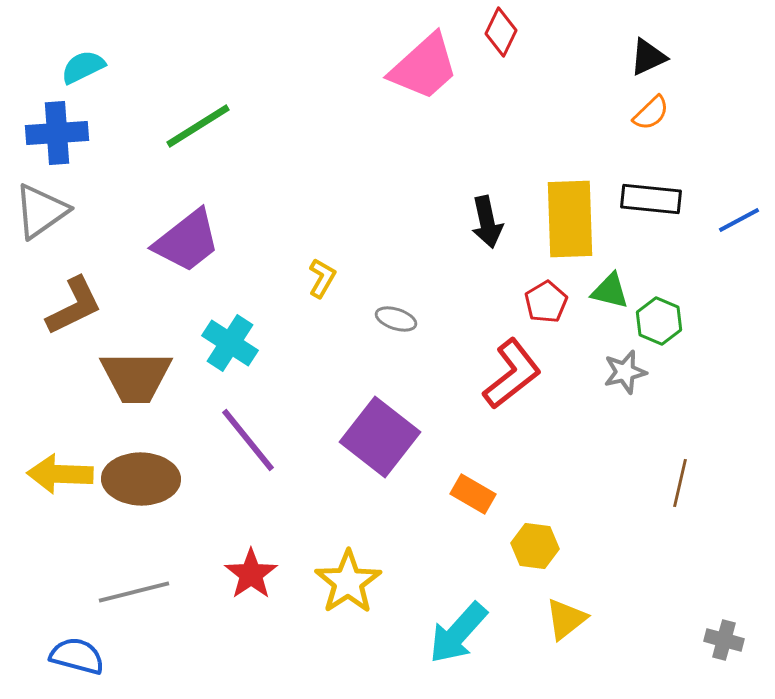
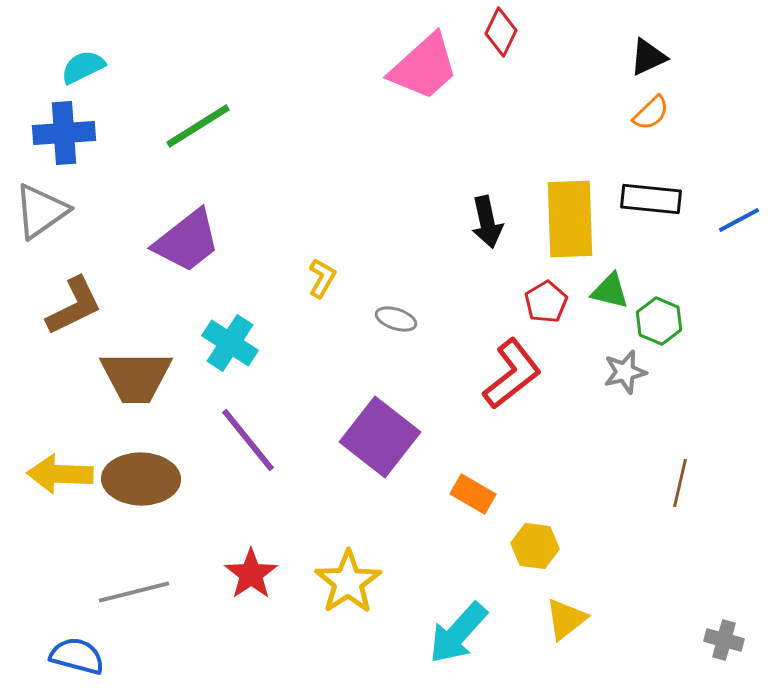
blue cross: moved 7 px right
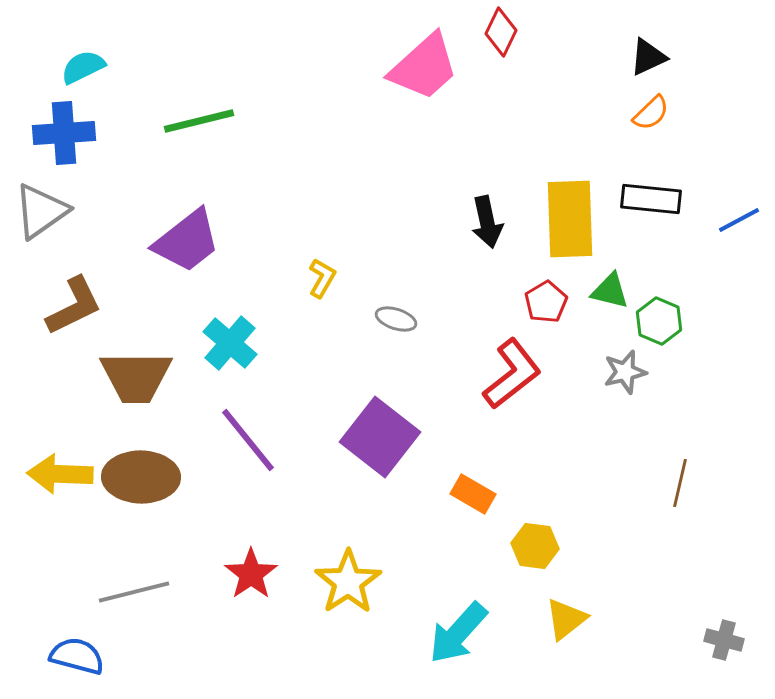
green line: moved 1 px right, 5 px up; rotated 18 degrees clockwise
cyan cross: rotated 8 degrees clockwise
brown ellipse: moved 2 px up
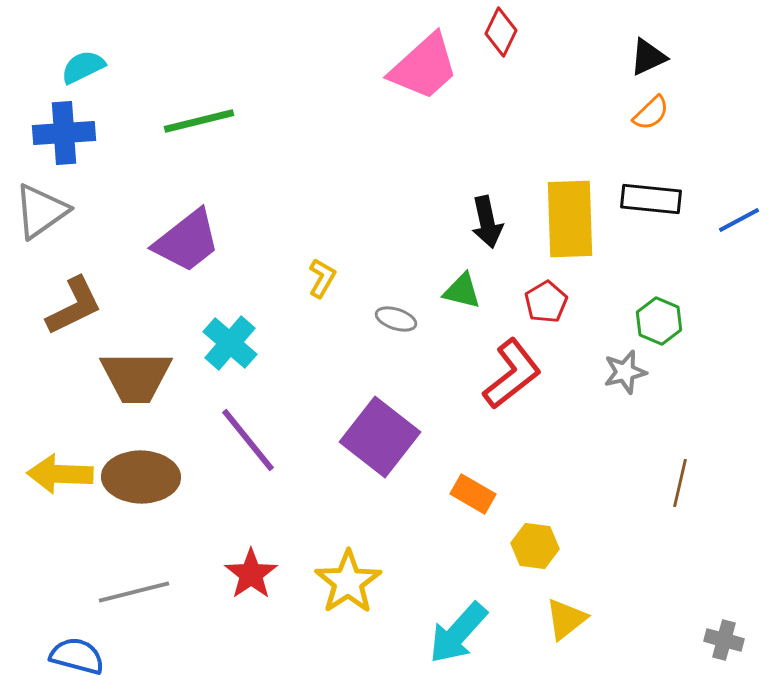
green triangle: moved 148 px left
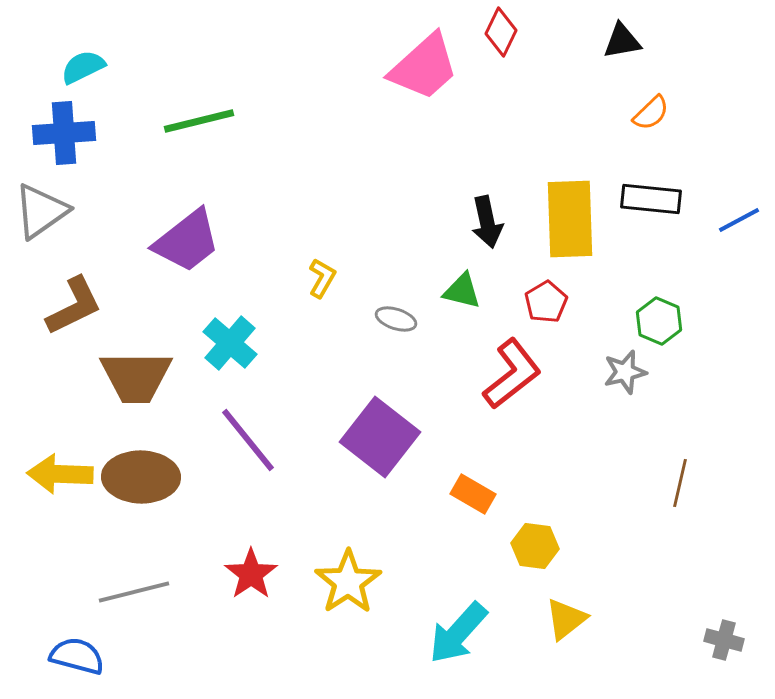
black triangle: moved 26 px left, 16 px up; rotated 15 degrees clockwise
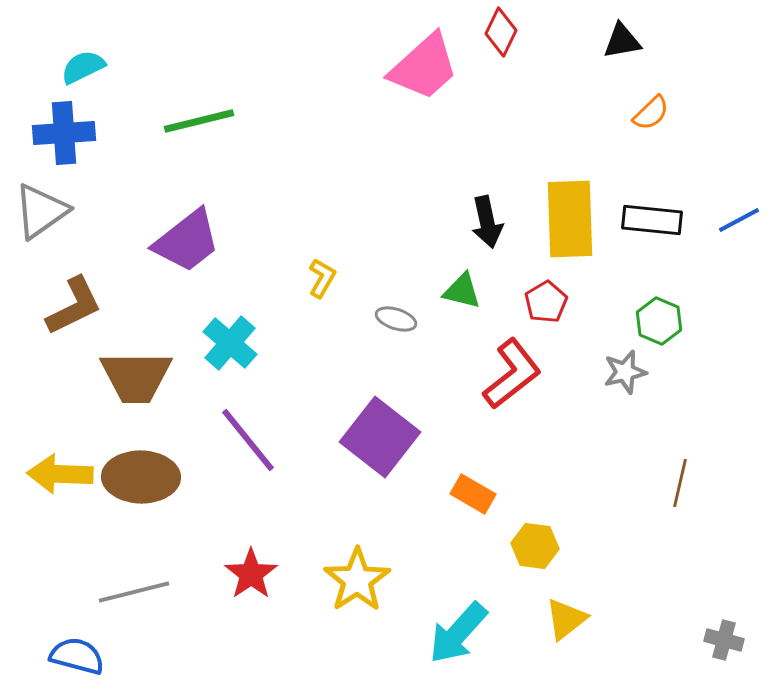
black rectangle: moved 1 px right, 21 px down
yellow star: moved 9 px right, 2 px up
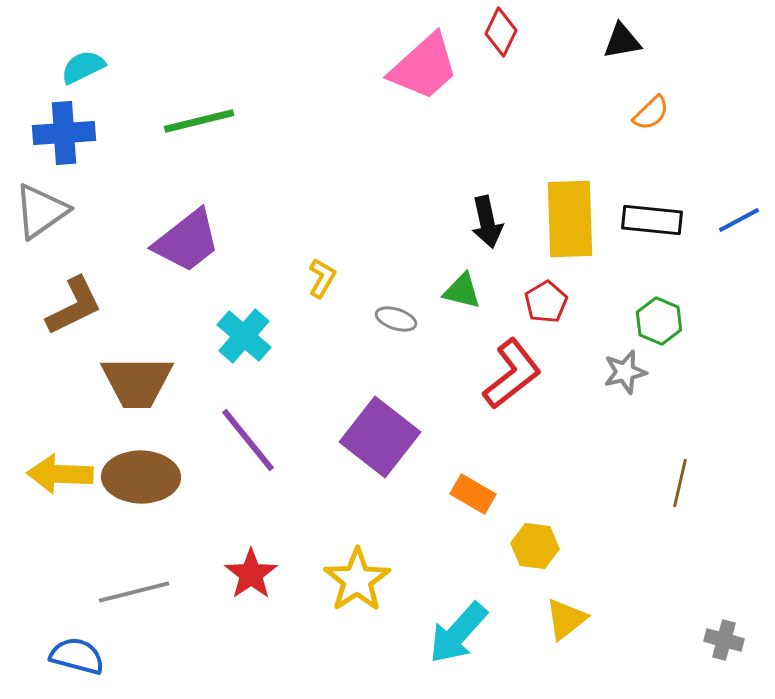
cyan cross: moved 14 px right, 7 px up
brown trapezoid: moved 1 px right, 5 px down
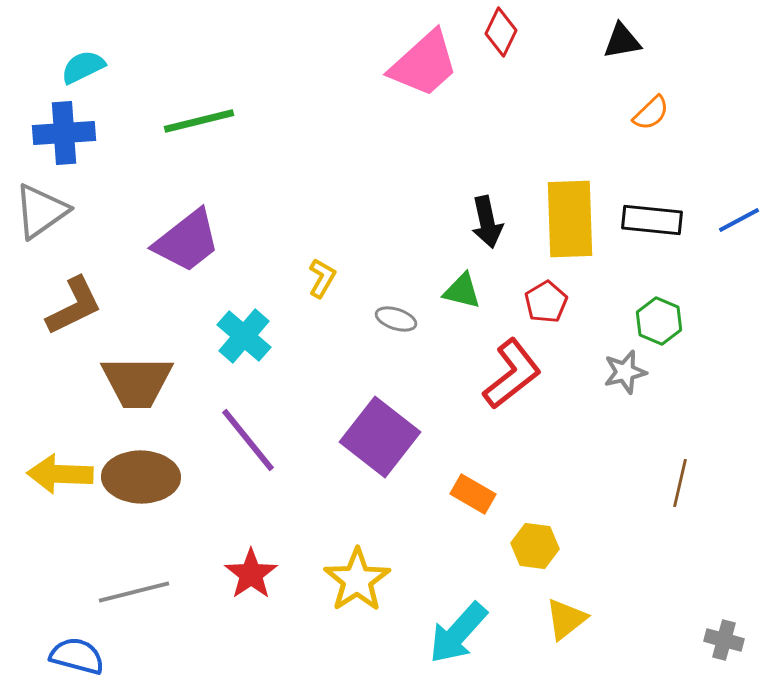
pink trapezoid: moved 3 px up
